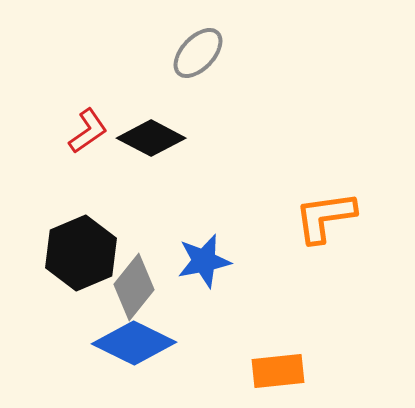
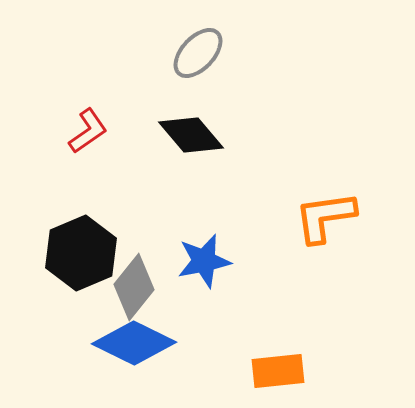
black diamond: moved 40 px right, 3 px up; rotated 22 degrees clockwise
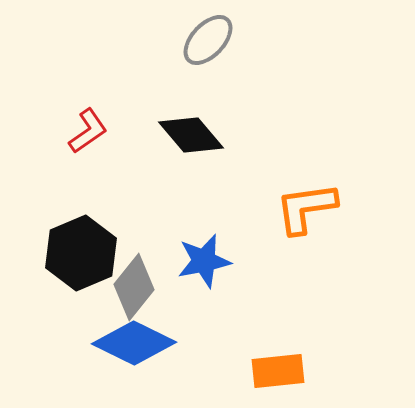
gray ellipse: moved 10 px right, 13 px up
orange L-shape: moved 19 px left, 9 px up
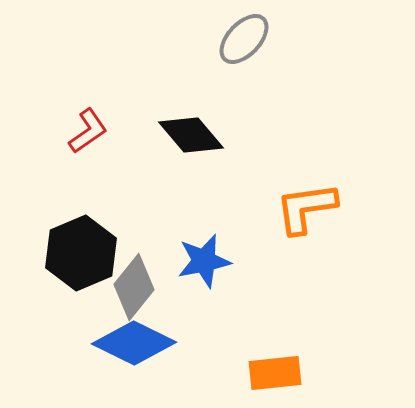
gray ellipse: moved 36 px right, 1 px up
orange rectangle: moved 3 px left, 2 px down
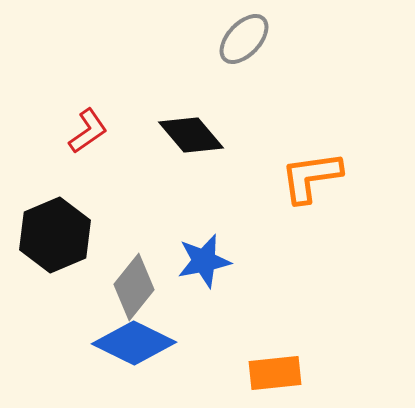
orange L-shape: moved 5 px right, 31 px up
black hexagon: moved 26 px left, 18 px up
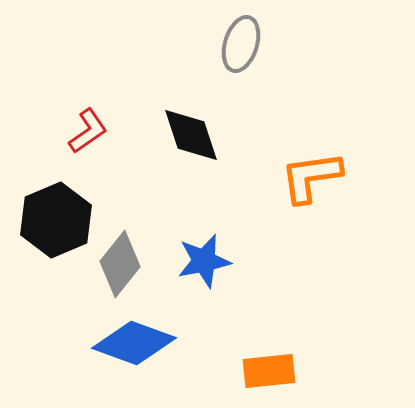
gray ellipse: moved 3 px left, 5 px down; rotated 26 degrees counterclockwise
black diamond: rotated 22 degrees clockwise
black hexagon: moved 1 px right, 15 px up
gray diamond: moved 14 px left, 23 px up
blue diamond: rotated 6 degrees counterclockwise
orange rectangle: moved 6 px left, 2 px up
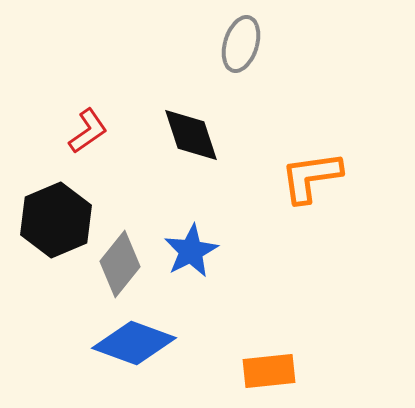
blue star: moved 13 px left, 10 px up; rotated 16 degrees counterclockwise
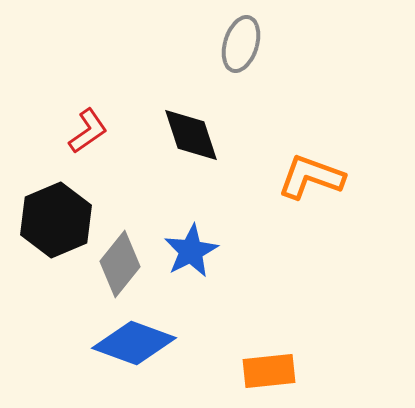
orange L-shape: rotated 28 degrees clockwise
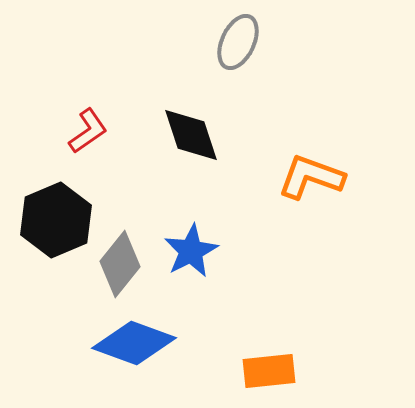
gray ellipse: moved 3 px left, 2 px up; rotated 8 degrees clockwise
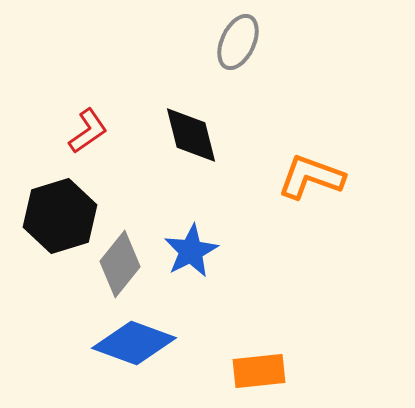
black diamond: rotated 4 degrees clockwise
black hexagon: moved 4 px right, 4 px up; rotated 6 degrees clockwise
orange rectangle: moved 10 px left
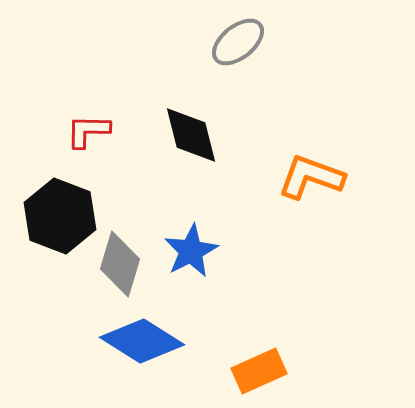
gray ellipse: rotated 26 degrees clockwise
red L-shape: rotated 144 degrees counterclockwise
black hexagon: rotated 22 degrees counterclockwise
gray diamond: rotated 22 degrees counterclockwise
blue diamond: moved 8 px right, 2 px up; rotated 12 degrees clockwise
orange rectangle: rotated 18 degrees counterclockwise
